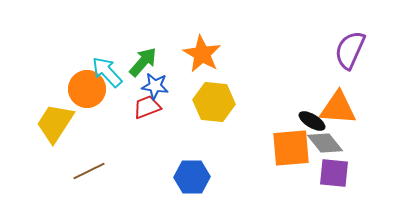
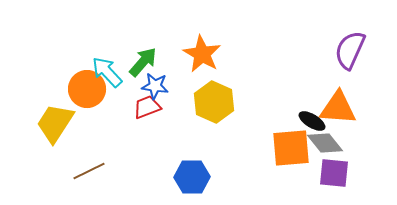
yellow hexagon: rotated 18 degrees clockwise
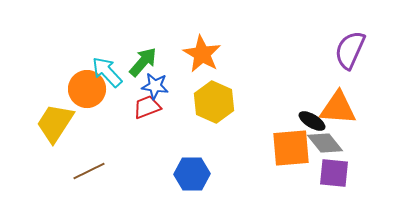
blue hexagon: moved 3 px up
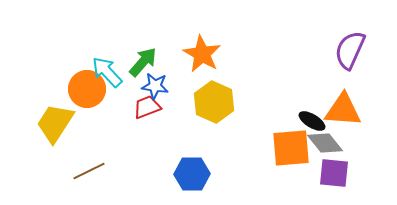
orange triangle: moved 5 px right, 2 px down
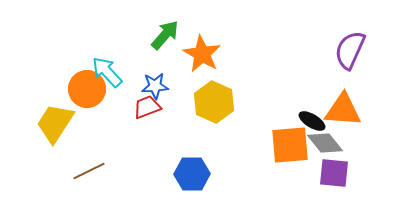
green arrow: moved 22 px right, 27 px up
blue star: rotated 12 degrees counterclockwise
orange square: moved 1 px left, 3 px up
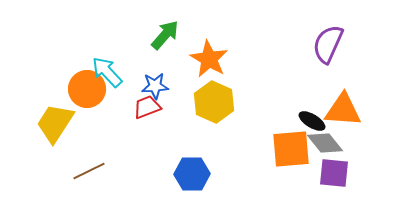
purple semicircle: moved 22 px left, 6 px up
orange star: moved 7 px right, 5 px down
orange square: moved 1 px right, 4 px down
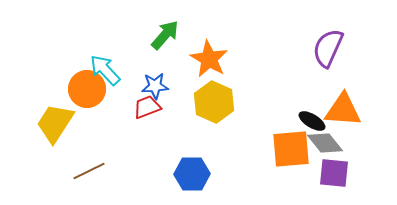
purple semicircle: moved 4 px down
cyan arrow: moved 2 px left, 2 px up
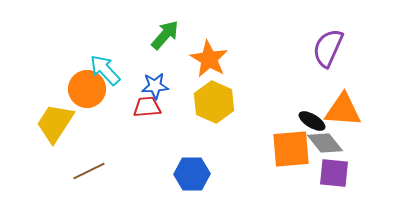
red trapezoid: rotated 16 degrees clockwise
